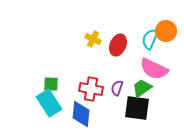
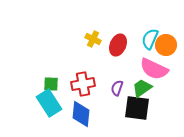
orange circle: moved 14 px down
red cross: moved 8 px left, 5 px up; rotated 20 degrees counterclockwise
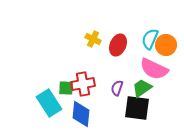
green square: moved 15 px right, 4 px down
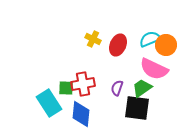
cyan semicircle: rotated 45 degrees clockwise
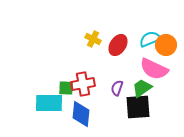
red ellipse: rotated 10 degrees clockwise
cyan rectangle: rotated 56 degrees counterclockwise
black square: moved 1 px right, 1 px up; rotated 12 degrees counterclockwise
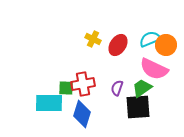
blue diamond: moved 1 px right; rotated 12 degrees clockwise
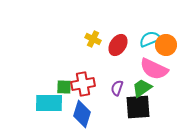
green square: moved 2 px left, 1 px up
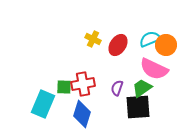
cyan rectangle: moved 6 px left, 1 px down; rotated 68 degrees counterclockwise
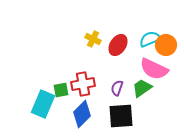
green square: moved 3 px left, 3 px down; rotated 14 degrees counterclockwise
black square: moved 17 px left, 9 px down
blue diamond: rotated 28 degrees clockwise
